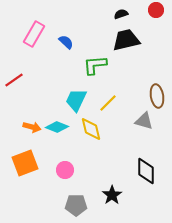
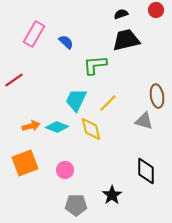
orange arrow: moved 1 px left, 1 px up; rotated 30 degrees counterclockwise
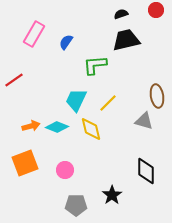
blue semicircle: rotated 98 degrees counterclockwise
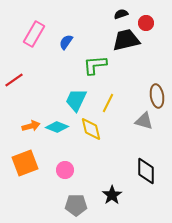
red circle: moved 10 px left, 13 px down
yellow line: rotated 18 degrees counterclockwise
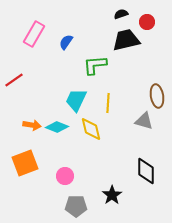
red circle: moved 1 px right, 1 px up
yellow line: rotated 24 degrees counterclockwise
orange arrow: moved 1 px right, 1 px up; rotated 24 degrees clockwise
pink circle: moved 6 px down
gray pentagon: moved 1 px down
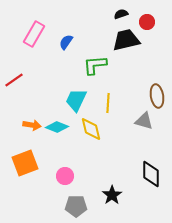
black diamond: moved 5 px right, 3 px down
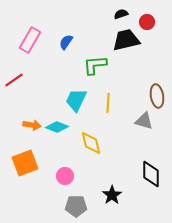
pink rectangle: moved 4 px left, 6 px down
yellow diamond: moved 14 px down
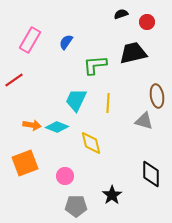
black trapezoid: moved 7 px right, 13 px down
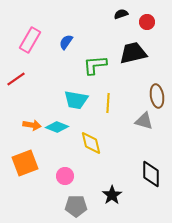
red line: moved 2 px right, 1 px up
cyan trapezoid: rotated 105 degrees counterclockwise
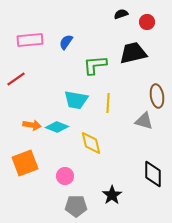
pink rectangle: rotated 55 degrees clockwise
black diamond: moved 2 px right
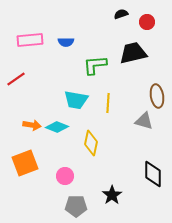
blue semicircle: rotated 126 degrees counterclockwise
yellow diamond: rotated 25 degrees clockwise
